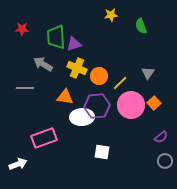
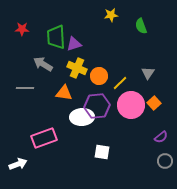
orange triangle: moved 1 px left, 4 px up
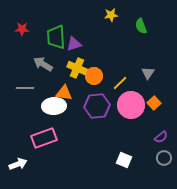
orange circle: moved 5 px left
white ellipse: moved 28 px left, 11 px up
white square: moved 22 px right, 8 px down; rotated 14 degrees clockwise
gray circle: moved 1 px left, 3 px up
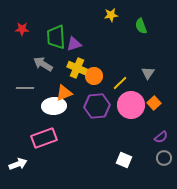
orange triangle: rotated 30 degrees counterclockwise
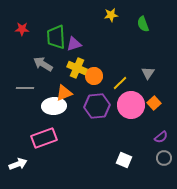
green semicircle: moved 2 px right, 2 px up
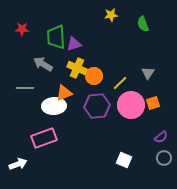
orange square: moved 1 px left; rotated 24 degrees clockwise
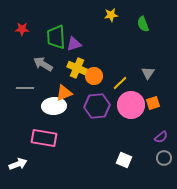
pink rectangle: rotated 30 degrees clockwise
